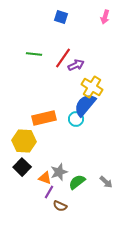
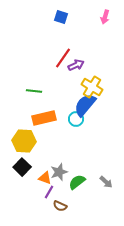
green line: moved 37 px down
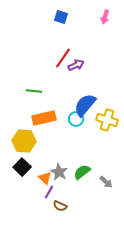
yellow cross: moved 15 px right, 33 px down; rotated 15 degrees counterclockwise
gray star: rotated 24 degrees counterclockwise
orange triangle: rotated 24 degrees clockwise
green semicircle: moved 5 px right, 10 px up
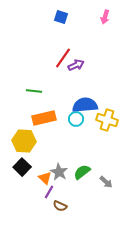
blue semicircle: rotated 45 degrees clockwise
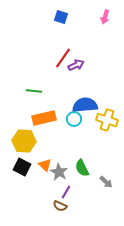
cyan circle: moved 2 px left
black square: rotated 18 degrees counterclockwise
green semicircle: moved 4 px up; rotated 78 degrees counterclockwise
orange triangle: moved 13 px up
purple line: moved 17 px right
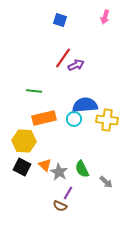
blue square: moved 1 px left, 3 px down
yellow cross: rotated 10 degrees counterclockwise
green semicircle: moved 1 px down
purple line: moved 2 px right, 1 px down
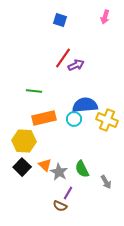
yellow cross: rotated 15 degrees clockwise
black square: rotated 18 degrees clockwise
gray arrow: rotated 16 degrees clockwise
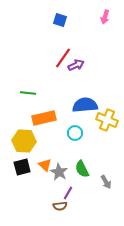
green line: moved 6 px left, 2 px down
cyan circle: moved 1 px right, 14 px down
black square: rotated 30 degrees clockwise
brown semicircle: rotated 32 degrees counterclockwise
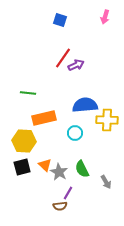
yellow cross: rotated 20 degrees counterclockwise
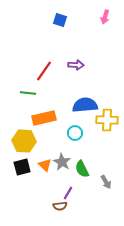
red line: moved 19 px left, 13 px down
purple arrow: rotated 28 degrees clockwise
gray star: moved 3 px right, 10 px up
